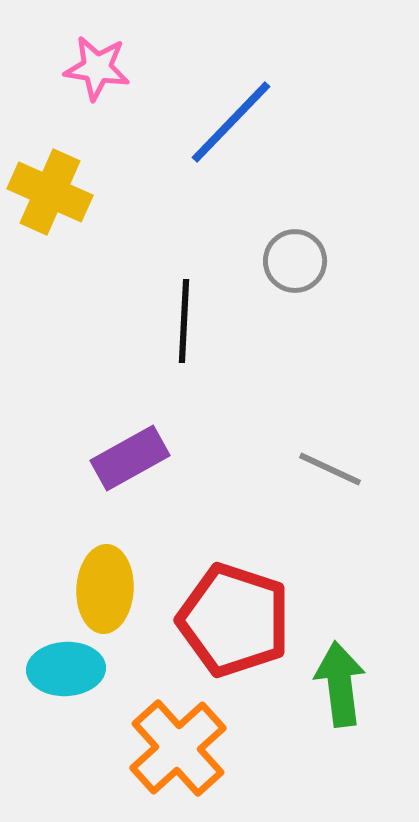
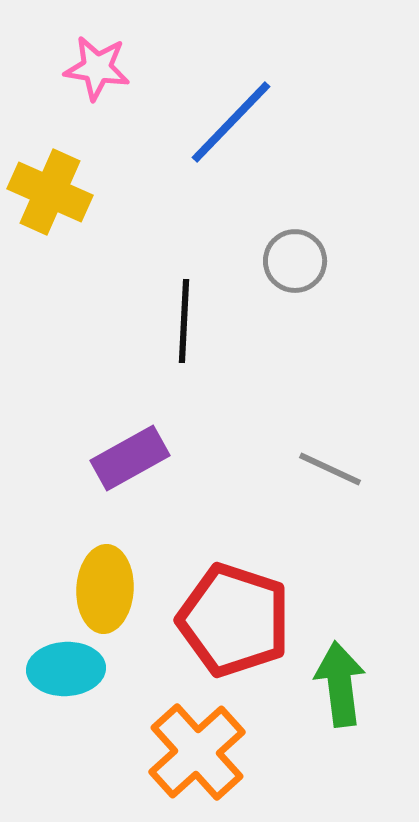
orange cross: moved 19 px right, 4 px down
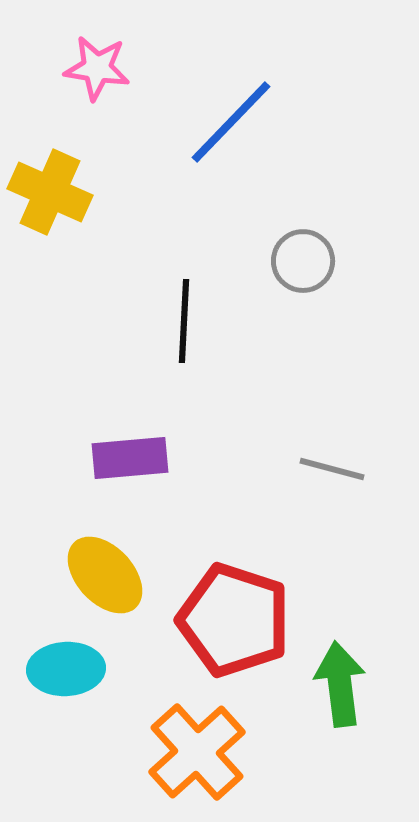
gray circle: moved 8 px right
purple rectangle: rotated 24 degrees clockwise
gray line: moved 2 px right; rotated 10 degrees counterclockwise
yellow ellipse: moved 14 px up; rotated 46 degrees counterclockwise
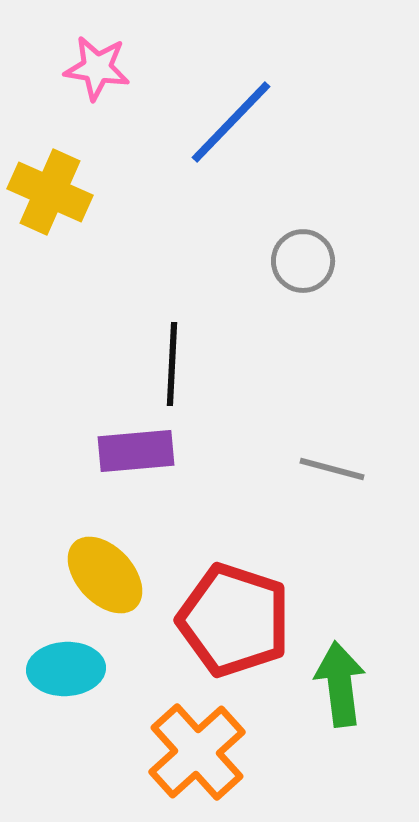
black line: moved 12 px left, 43 px down
purple rectangle: moved 6 px right, 7 px up
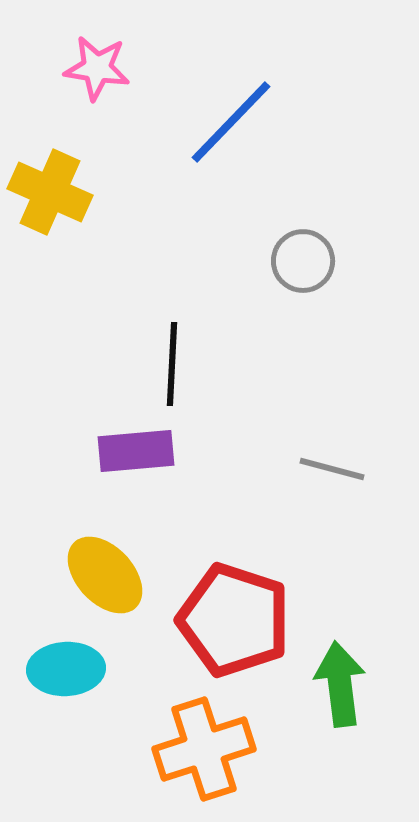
orange cross: moved 7 px right, 3 px up; rotated 24 degrees clockwise
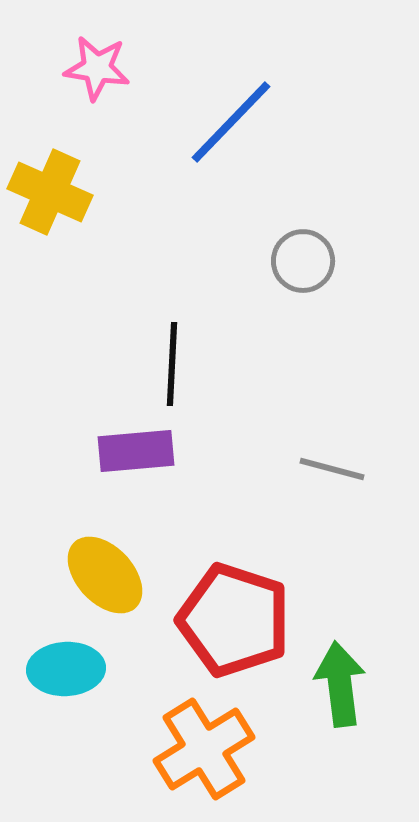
orange cross: rotated 14 degrees counterclockwise
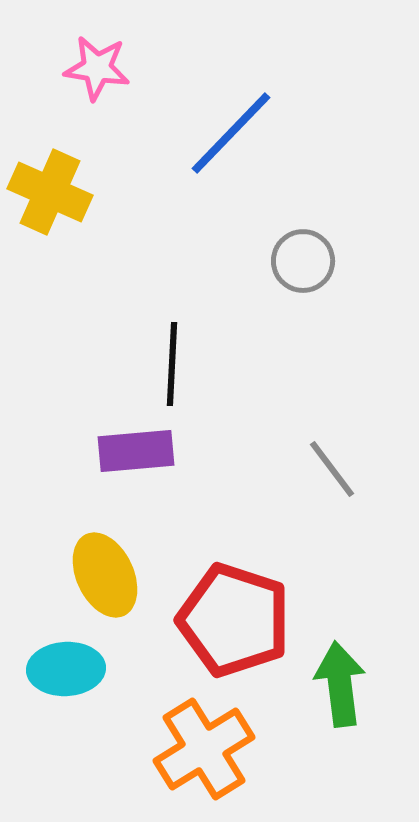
blue line: moved 11 px down
gray line: rotated 38 degrees clockwise
yellow ellipse: rotated 18 degrees clockwise
